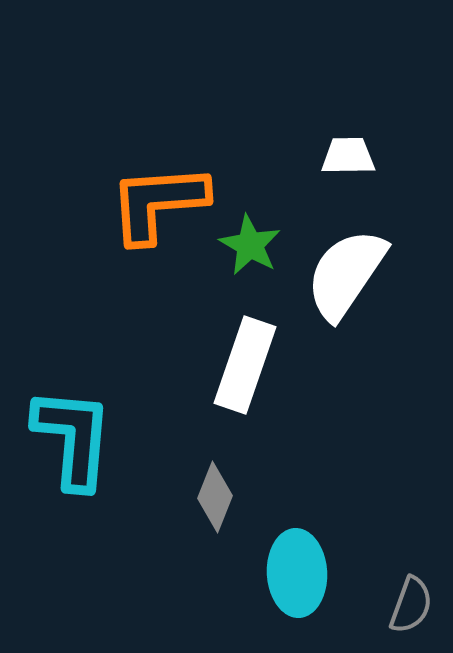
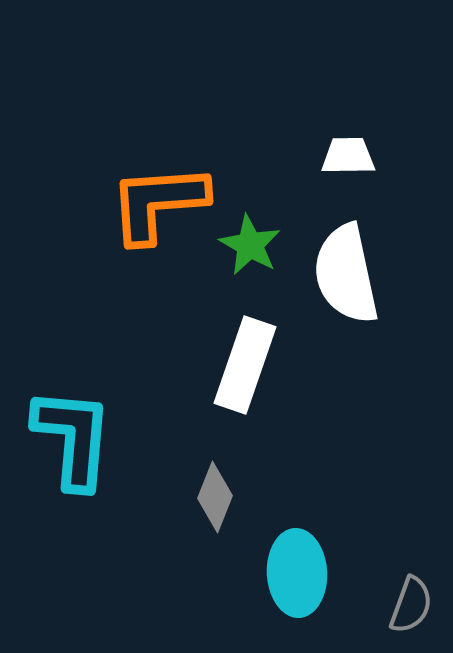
white semicircle: rotated 46 degrees counterclockwise
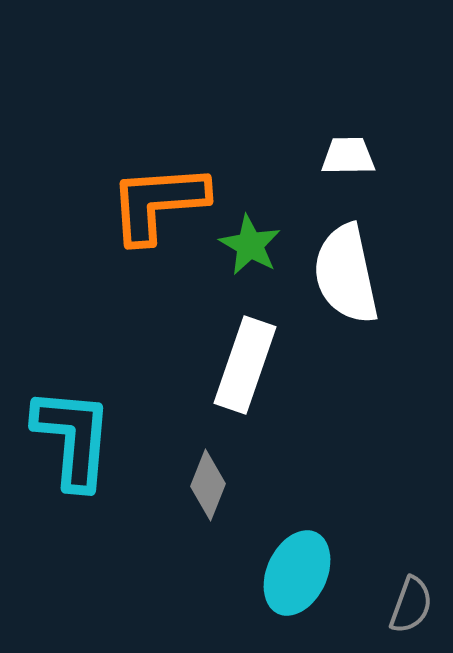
gray diamond: moved 7 px left, 12 px up
cyan ellipse: rotated 28 degrees clockwise
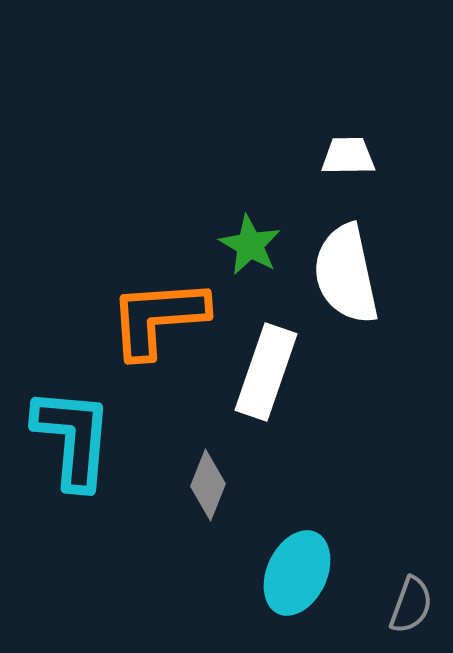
orange L-shape: moved 115 px down
white rectangle: moved 21 px right, 7 px down
